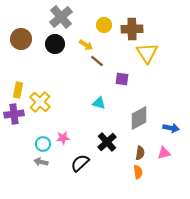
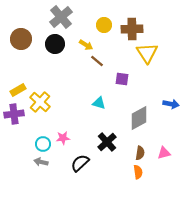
yellow rectangle: rotated 49 degrees clockwise
blue arrow: moved 24 px up
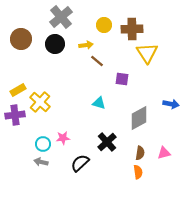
yellow arrow: rotated 40 degrees counterclockwise
purple cross: moved 1 px right, 1 px down
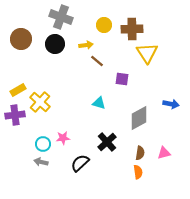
gray cross: rotated 30 degrees counterclockwise
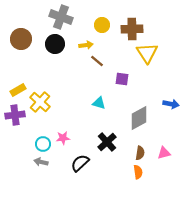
yellow circle: moved 2 px left
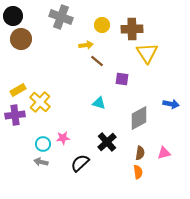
black circle: moved 42 px left, 28 px up
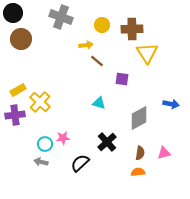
black circle: moved 3 px up
cyan circle: moved 2 px right
orange semicircle: rotated 88 degrees counterclockwise
